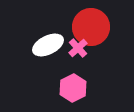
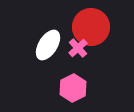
white ellipse: rotated 32 degrees counterclockwise
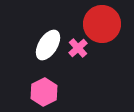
red circle: moved 11 px right, 3 px up
pink hexagon: moved 29 px left, 4 px down
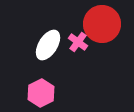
pink cross: moved 6 px up; rotated 12 degrees counterclockwise
pink hexagon: moved 3 px left, 1 px down
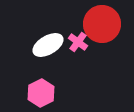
white ellipse: rotated 28 degrees clockwise
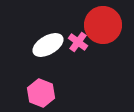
red circle: moved 1 px right, 1 px down
pink hexagon: rotated 12 degrees counterclockwise
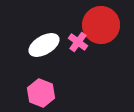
red circle: moved 2 px left
white ellipse: moved 4 px left
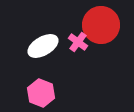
white ellipse: moved 1 px left, 1 px down
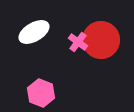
red circle: moved 15 px down
white ellipse: moved 9 px left, 14 px up
